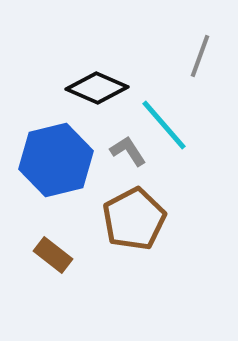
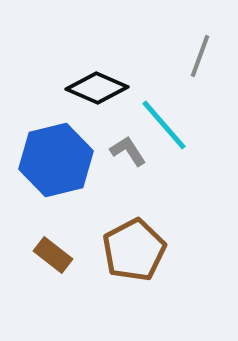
brown pentagon: moved 31 px down
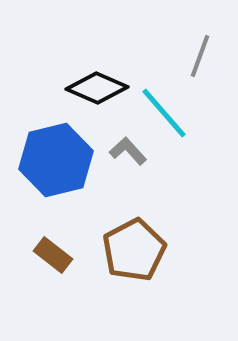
cyan line: moved 12 px up
gray L-shape: rotated 9 degrees counterclockwise
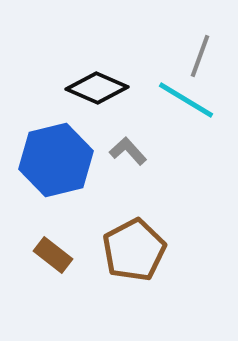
cyan line: moved 22 px right, 13 px up; rotated 18 degrees counterclockwise
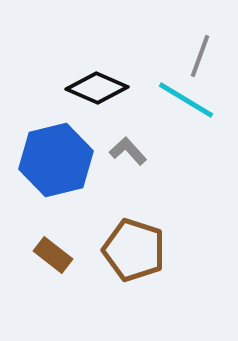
brown pentagon: rotated 26 degrees counterclockwise
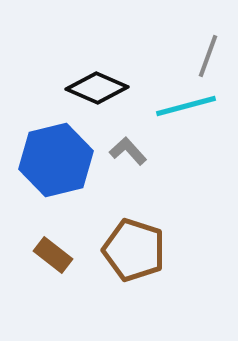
gray line: moved 8 px right
cyan line: moved 6 px down; rotated 46 degrees counterclockwise
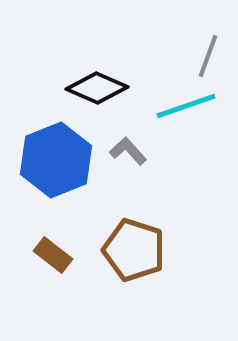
cyan line: rotated 4 degrees counterclockwise
blue hexagon: rotated 8 degrees counterclockwise
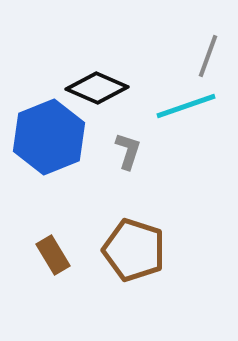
gray L-shape: rotated 60 degrees clockwise
blue hexagon: moved 7 px left, 23 px up
brown rectangle: rotated 21 degrees clockwise
